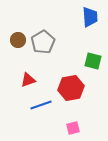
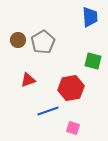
blue line: moved 7 px right, 6 px down
pink square: rotated 32 degrees clockwise
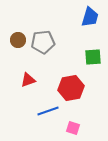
blue trapezoid: rotated 20 degrees clockwise
gray pentagon: rotated 25 degrees clockwise
green square: moved 4 px up; rotated 18 degrees counterclockwise
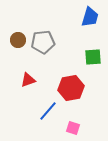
blue line: rotated 30 degrees counterclockwise
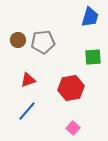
blue line: moved 21 px left
pink square: rotated 24 degrees clockwise
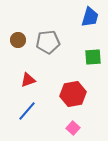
gray pentagon: moved 5 px right
red hexagon: moved 2 px right, 6 px down
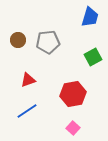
green square: rotated 24 degrees counterclockwise
blue line: rotated 15 degrees clockwise
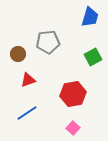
brown circle: moved 14 px down
blue line: moved 2 px down
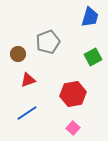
gray pentagon: rotated 15 degrees counterclockwise
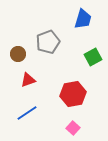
blue trapezoid: moved 7 px left, 2 px down
